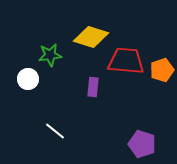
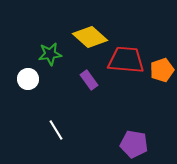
yellow diamond: moved 1 px left; rotated 24 degrees clockwise
green star: moved 1 px up
red trapezoid: moved 1 px up
purple rectangle: moved 4 px left, 7 px up; rotated 42 degrees counterclockwise
white line: moved 1 px right, 1 px up; rotated 20 degrees clockwise
purple pentagon: moved 8 px left; rotated 8 degrees counterclockwise
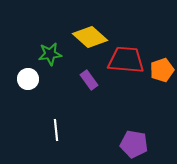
white line: rotated 25 degrees clockwise
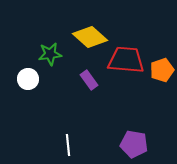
white line: moved 12 px right, 15 px down
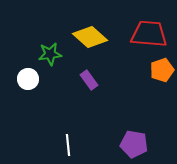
red trapezoid: moved 23 px right, 26 px up
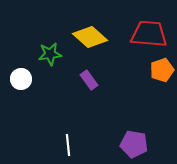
white circle: moved 7 px left
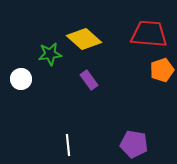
yellow diamond: moved 6 px left, 2 px down
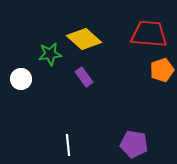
purple rectangle: moved 5 px left, 3 px up
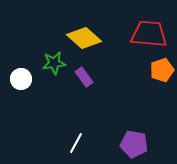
yellow diamond: moved 1 px up
green star: moved 4 px right, 9 px down
white line: moved 8 px right, 2 px up; rotated 35 degrees clockwise
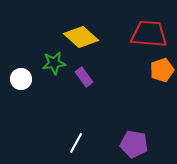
yellow diamond: moved 3 px left, 1 px up
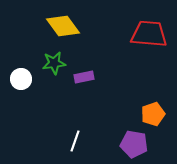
yellow diamond: moved 18 px left, 11 px up; rotated 12 degrees clockwise
orange pentagon: moved 9 px left, 44 px down
purple rectangle: rotated 66 degrees counterclockwise
white line: moved 1 px left, 2 px up; rotated 10 degrees counterclockwise
